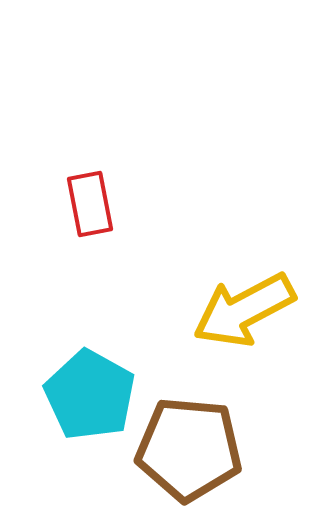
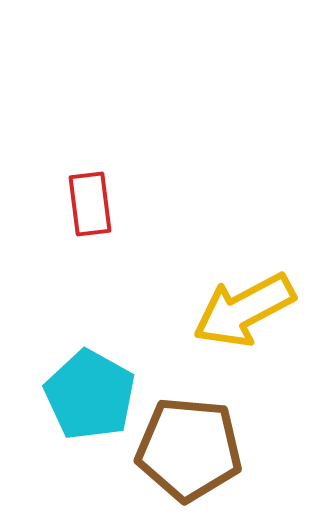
red rectangle: rotated 4 degrees clockwise
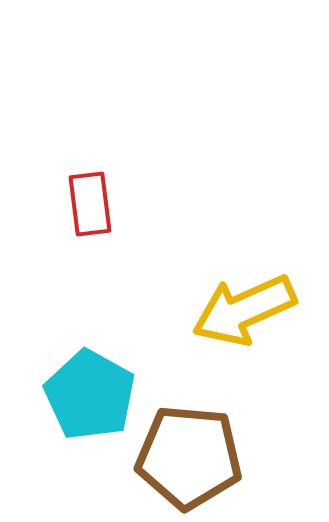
yellow arrow: rotated 4 degrees clockwise
brown pentagon: moved 8 px down
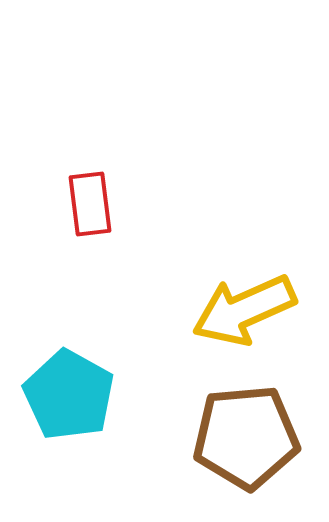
cyan pentagon: moved 21 px left
brown pentagon: moved 57 px right, 20 px up; rotated 10 degrees counterclockwise
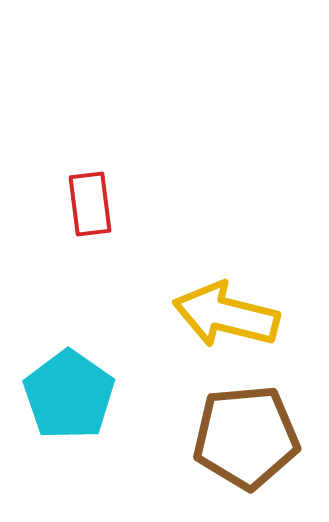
yellow arrow: moved 18 px left, 5 px down; rotated 38 degrees clockwise
cyan pentagon: rotated 6 degrees clockwise
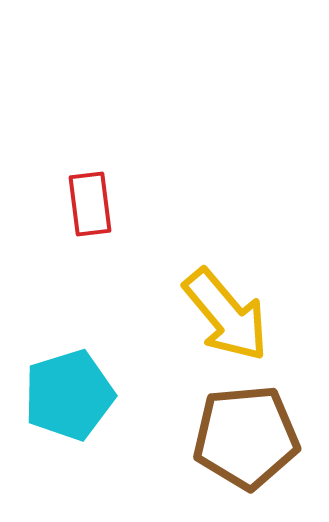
yellow arrow: rotated 144 degrees counterclockwise
cyan pentagon: rotated 20 degrees clockwise
